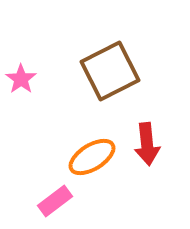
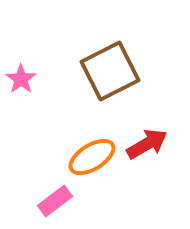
red arrow: rotated 114 degrees counterclockwise
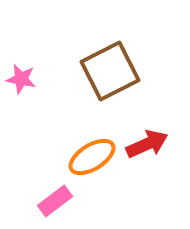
pink star: rotated 24 degrees counterclockwise
red arrow: rotated 6 degrees clockwise
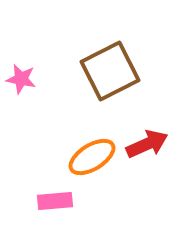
pink rectangle: rotated 32 degrees clockwise
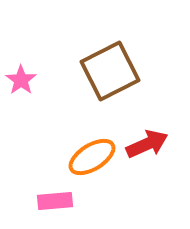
pink star: moved 1 px down; rotated 24 degrees clockwise
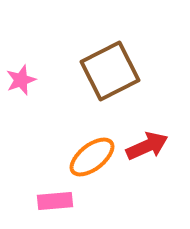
pink star: rotated 16 degrees clockwise
red arrow: moved 2 px down
orange ellipse: rotated 6 degrees counterclockwise
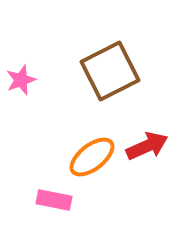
pink rectangle: moved 1 px left, 1 px up; rotated 16 degrees clockwise
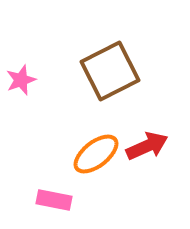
orange ellipse: moved 4 px right, 3 px up
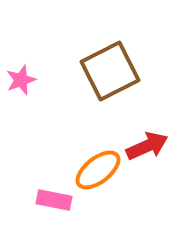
orange ellipse: moved 2 px right, 16 px down
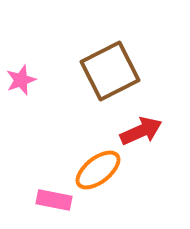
red arrow: moved 6 px left, 15 px up
